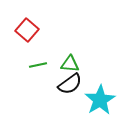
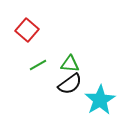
green line: rotated 18 degrees counterclockwise
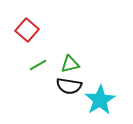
green triangle: rotated 18 degrees counterclockwise
black semicircle: moved 1 px left, 2 px down; rotated 45 degrees clockwise
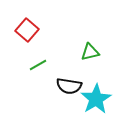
green triangle: moved 20 px right, 12 px up
cyan star: moved 4 px left, 1 px up
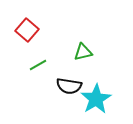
green triangle: moved 7 px left
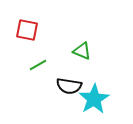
red square: rotated 30 degrees counterclockwise
green triangle: moved 1 px left, 1 px up; rotated 36 degrees clockwise
cyan star: moved 2 px left
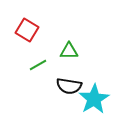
red square: rotated 20 degrees clockwise
green triangle: moved 13 px left; rotated 24 degrees counterclockwise
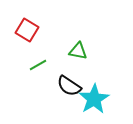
green triangle: moved 9 px right; rotated 12 degrees clockwise
black semicircle: rotated 25 degrees clockwise
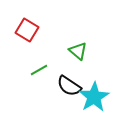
green triangle: rotated 30 degrees clockwise
green line: moved 1 px right, 5 px down
cyan star: moved 2 px up
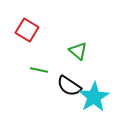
green line: rotated 42 degrees clockwise
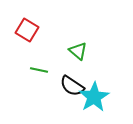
black semicircle: moved 3 px right
